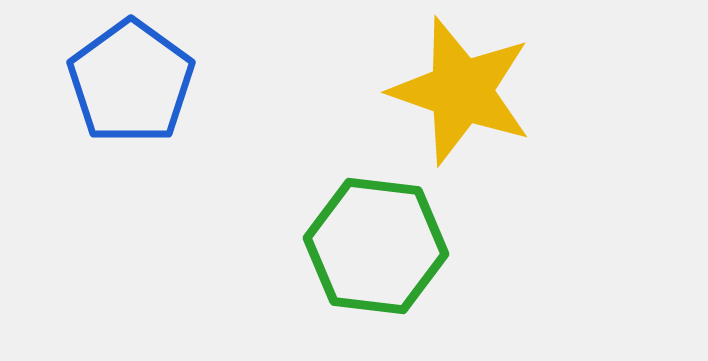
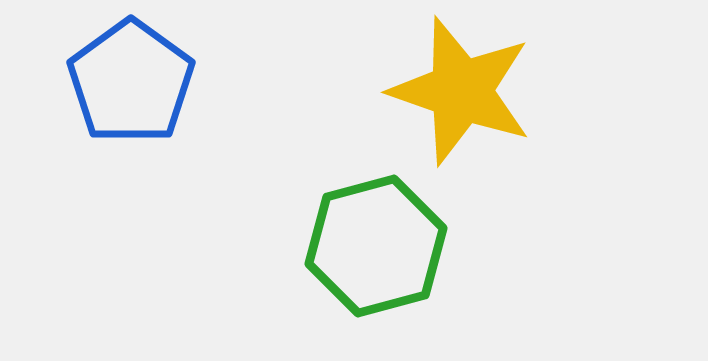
green hexagon: rotated 22 degrees counterclockwise
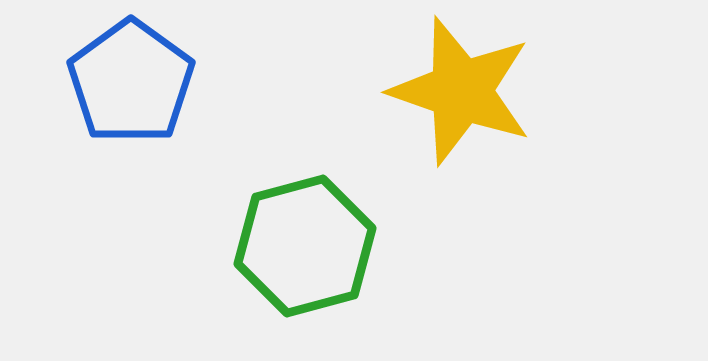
green hexagon: moved 71 px left
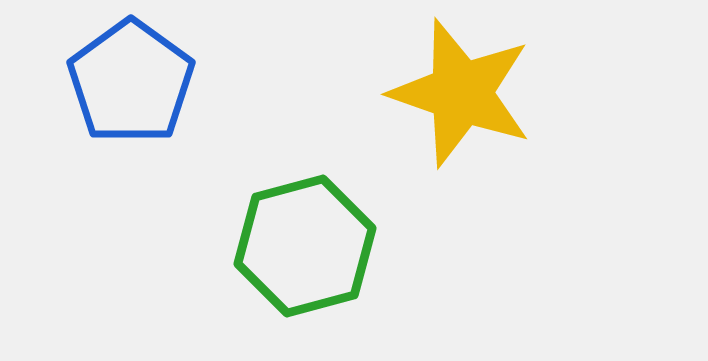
yellow star: moved 2 px down
